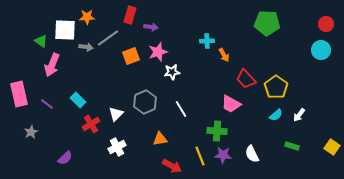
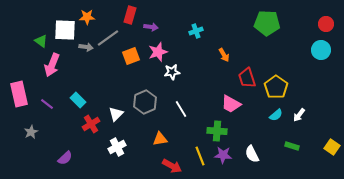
cyan cross: moved 11 px left, 10 px up; rotated 16 degrees counterclockwise
red trapezoid: moved 1 px right, 1 px up; rotated 25 degrees clockwise
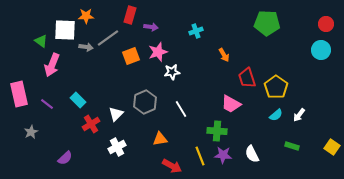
orange star: moved 1 px left, 1 px up
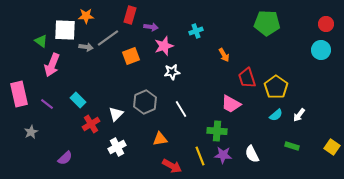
pink star: moved 6 px right, 6 px up
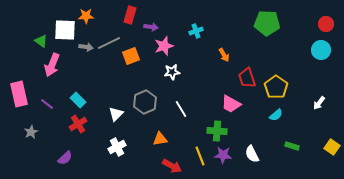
gray line: moved 1 px right, 5 px down; rotated 10 degrees clockwise
white arrow: moved 20 px right, 12 px up
red cross: moved 13 px left
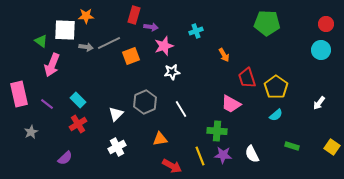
red rectangle: moved 4 px right
